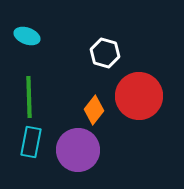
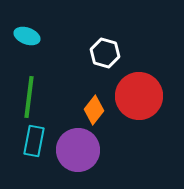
green line: rotated 9 degrees clockwise
cyan rectangle: moved 3 px right, 1 px up
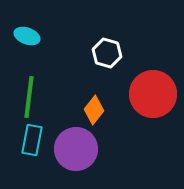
white hexagon: moved 2 px right
red circle: moved 14 px right, 2 px up
cyan rectangle: moved 2 px left, 1 px up
purple circle: moved 2 px left, 1 px up
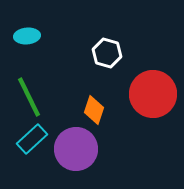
cyan ellipse: rotated 25 degrees counterclockwise
green line: rotated 33 degrees counterclockwise
orange diamond: rotated 20 degrees counterclockwise
cyan rectangle: moved 1 px up; rotated 36 degrees clockwise
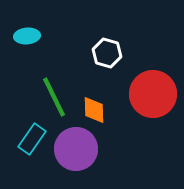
green line: moved 25 px right
orange diamond: rotated 20 degrees counterclockwise
cyan rectangle: rotated 12 degrees counterclockwise
